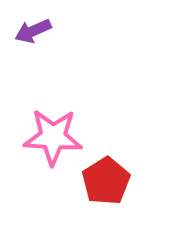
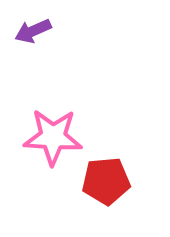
red pentagon: rotated 27 degrees clockwise
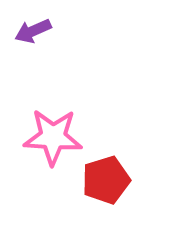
red pentagon: moved 1 px up; rotated 12 degrees counterclockwise
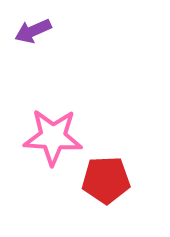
red pentagon: rotated 15 degrees clockwise
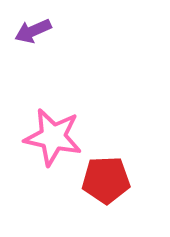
pink star: rotated 8 degrees clockwise
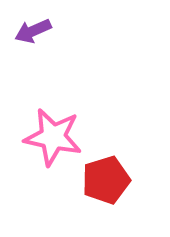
red pentagon: rotated 15 degrees counterclockwise
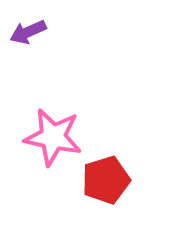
purple arrow: moved 5 px left, 1 px down
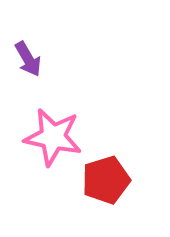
purple arrow: moved 27 px down; rotated 96 degrees counterclockwise
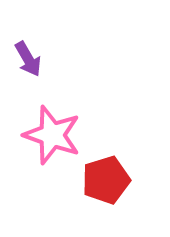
pink star: moved 1 px left, 2 px up; rotated 8 degrees clockwise
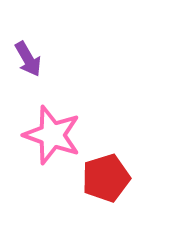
red pentagon: moved 2 px up
